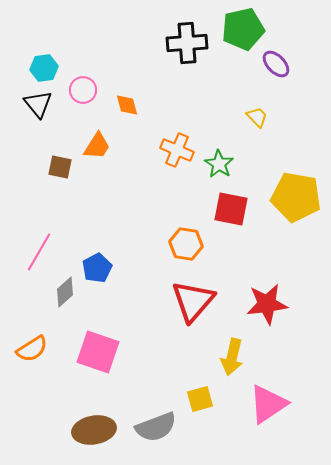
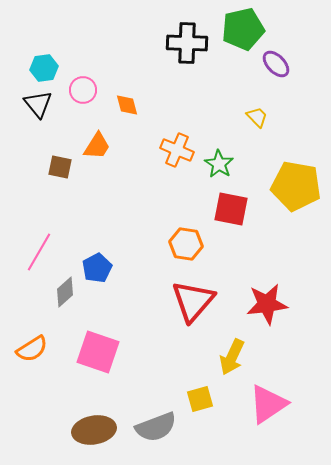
black cross: rotated 6 degrees clockwise
yellow pentagon: moved 11 px up
yellow arrow: rotated 12 degrees clockwise
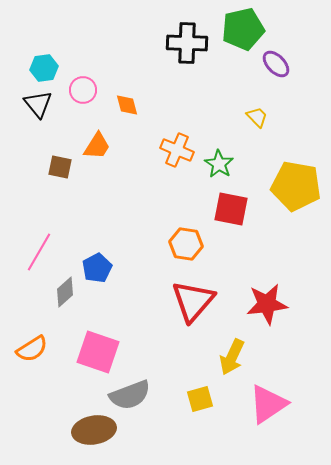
gray semicircle: moved 26 px left, 32 px up
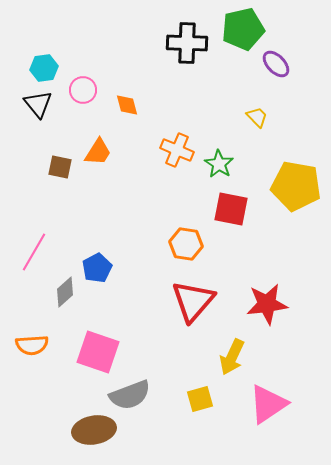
orange trapezoid: moved 1 px right, 6 px down
pink line: moved 5 px left
orange semicircle: moved 4 px up; rotated 28 degrees clockwise
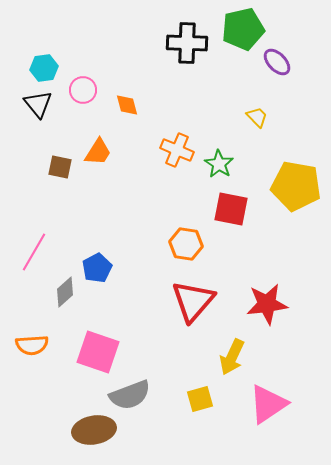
purple ellipse: moved 1 px right, 2 px up
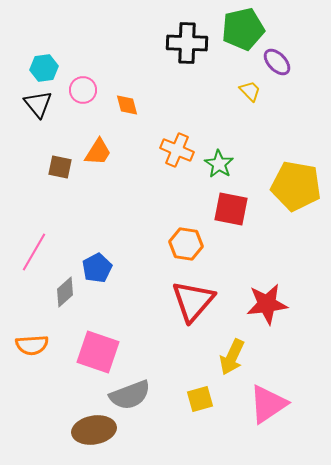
yellow trapezoid: moved 7 px left, 26 px up
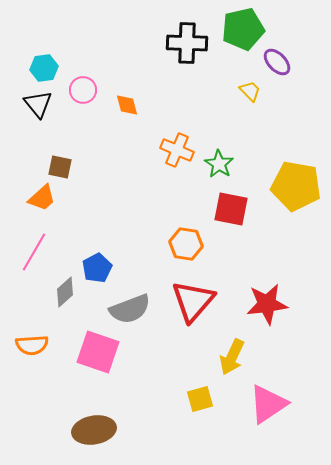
orange trapezoid: moved 56 px left, 46 px down; rotated 16 degrees clockwise
gray semicircle: moved 86 px up
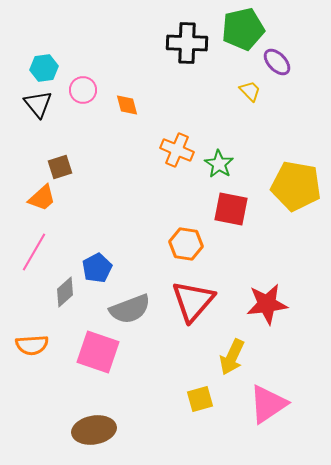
brown square: rotated 30 degrees counterclockwise
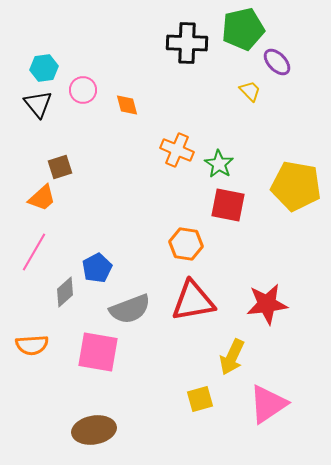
red square: moved 3 px left, 4 px up
red triangle: rotated 39 degrees clockwise
pink square: rotated 9 degrees counterclockwise
